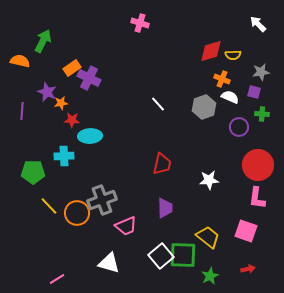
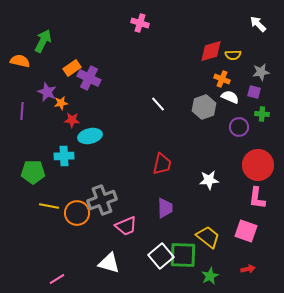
cyan ellipse: rotated 10 degrees counterclockwise
yellow line: rotated 36 degrees counterclockwise
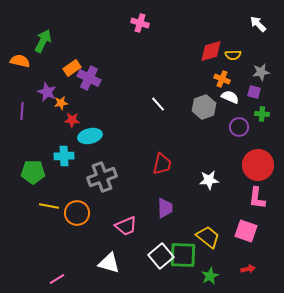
gray cross: moved 23 px up
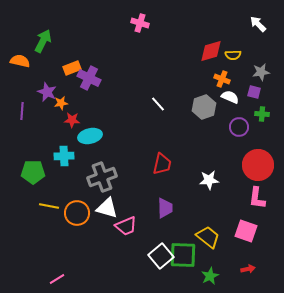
orange rectangle: rotated 12 degrees clockwise
white triangle: moved 2 px left, 55 px up
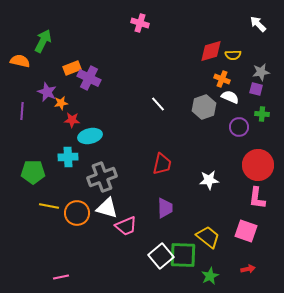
purple square: moved 2 px right, 3 px up
cyan cross: moved 4 px right, 1 px down
pink line: moved 4 px right, 2 px up; rotated 21 degrees clockwise
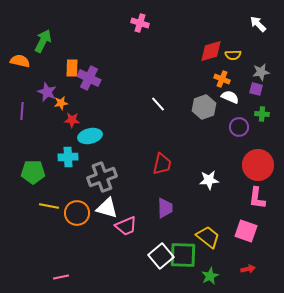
orange rectangle: rotated 66 degrees counterclockwise
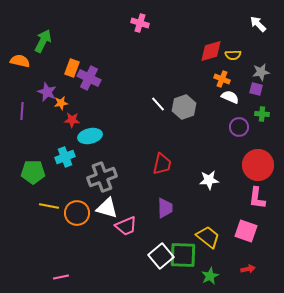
orange rectangle: rotated 18 degrees clockwise
gray hexagon: moved 20 px left
cyan cross: moved 3 px left; rotated 18 degrees counterclockwise
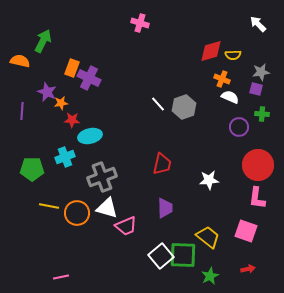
green pentagon: moved 1 px left, 3 px up
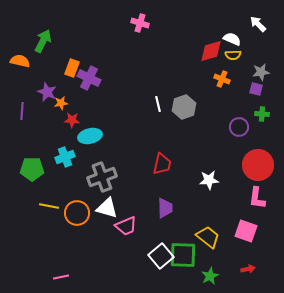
white semicircle: moved 2 px right, 58 px up
white line: rotated 28 degrees clockwise
